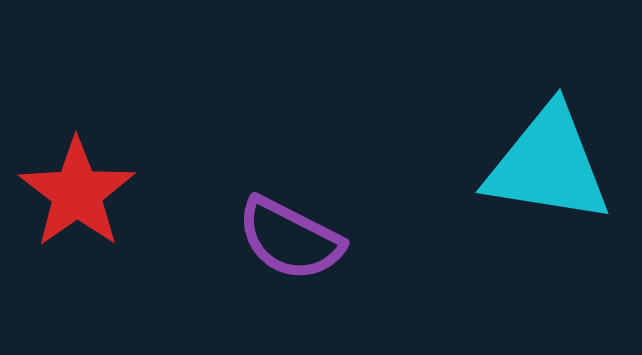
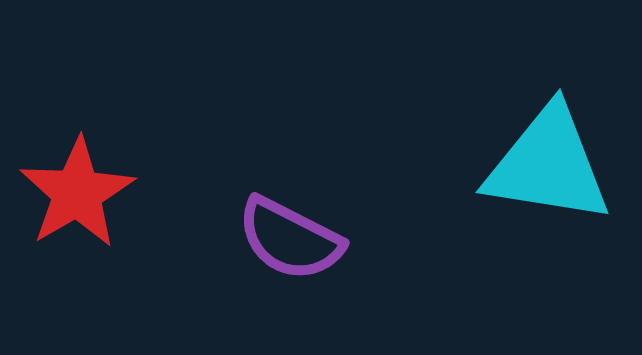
red star: rotated 5 degrees clockwise
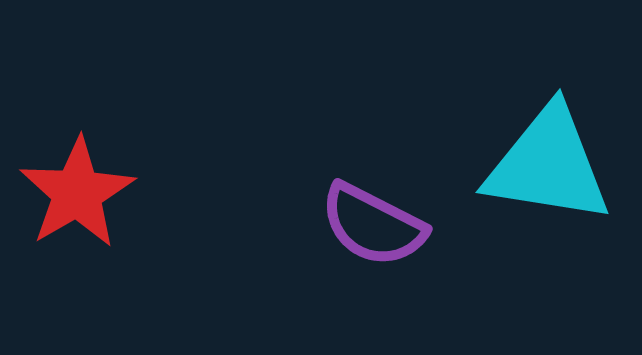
purple semicircle: moved 83 px right, 14 px up
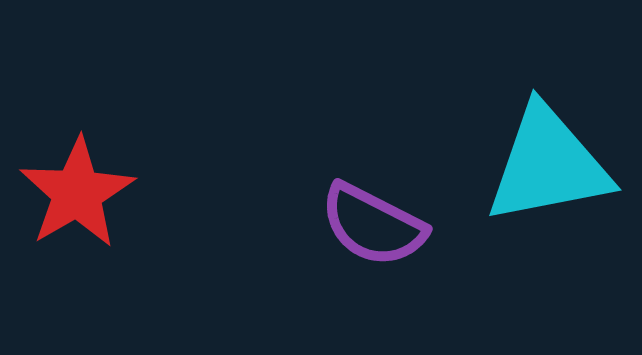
cyan triangle: rotated 20 degrees counterclockwise
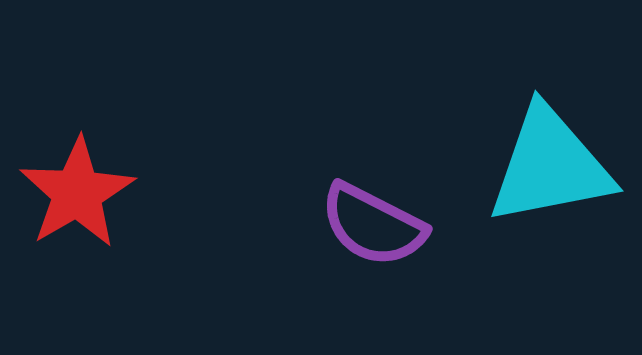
cyan triangle: moved 2 px right, 1 px down
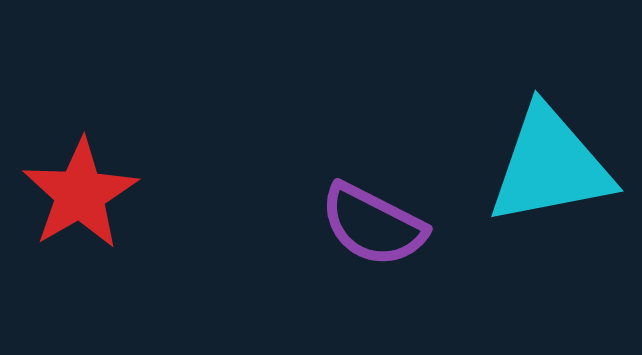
red star: moved 3 px right, 1 px down
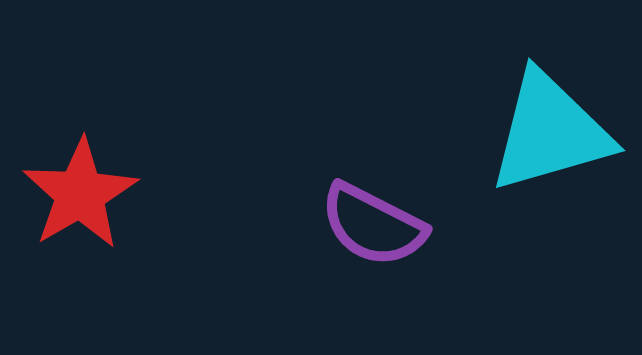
cyan triangle: moved 34 px up; rotated 5 degrees counterclockwise
